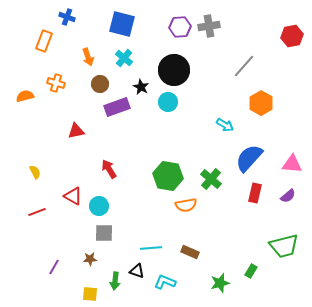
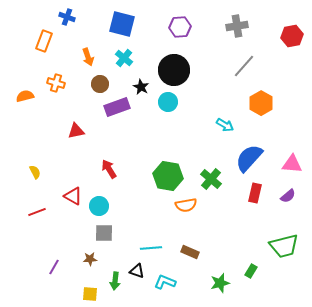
gray cross at (209, 26): moved 28 px right
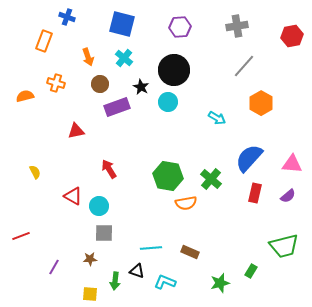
cyan arrow at (225, 125): moved 8 px left, 7 px up
orange semicircle at (186, 205): moved 2 px up
red line at (37, 212): moved 16 px left, 24 px down
